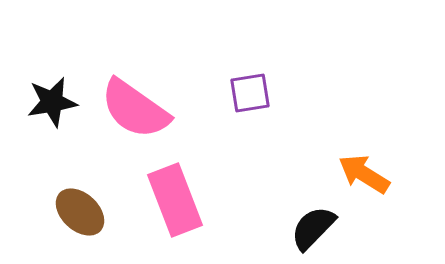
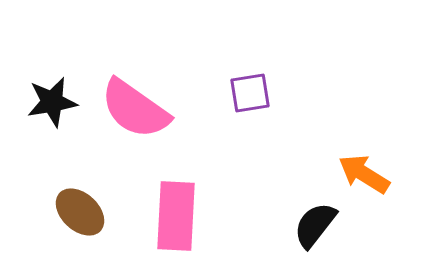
pink rectangle: moved 1 px right, 16 px down; rotated 24 degrees clockwise
black semicircle: moved 2 px right, 3 px up; rotated 6 degrees counterclockwise
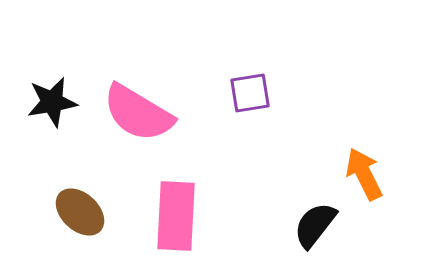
pink semicircle: moved 3 px right, 4 px down; rotated 4 degrees counterclockwise
orange arrow: rotated 32 degrees clockwise
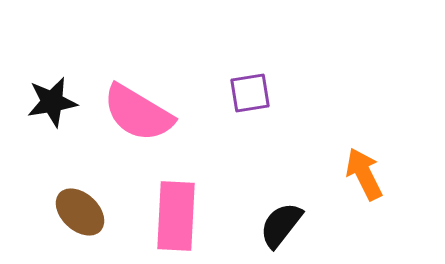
black semicircle: moved 34 px left
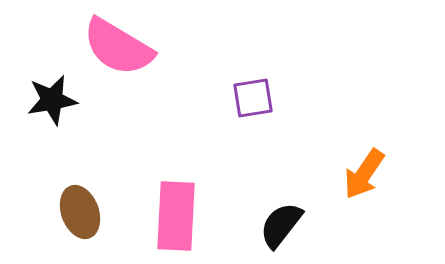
purple square: moved 3 px right, 5 px down
black star: moved 2 px up
pink semicircle: moved 20 px left, 66 px up
orange arrow: rotated 120 degrees counterclockwise
brown ellipse: rotated 27 degrees clockwise
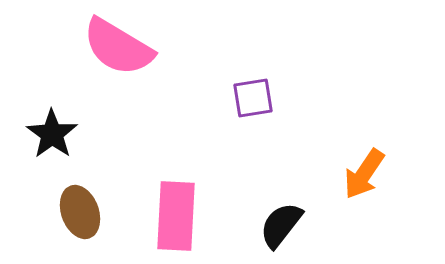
black star: moved 34 px down; rotated 27 degrees counterclockwise
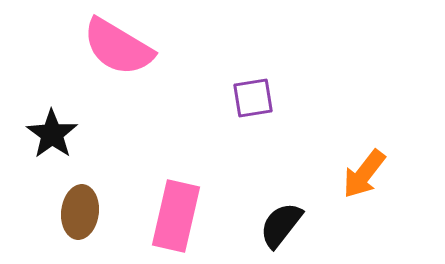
orange arrow: rotated 4 degrees clockwise
brown ellipse: rotated 27 degrees clockwise
pink rectangle: rotated 10 degrees clockwise
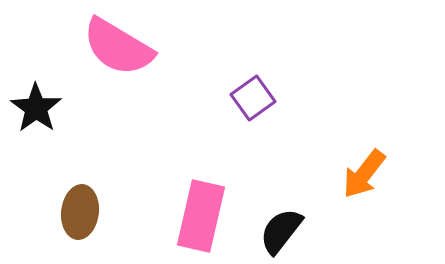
purple square: rotated 27 degrees counterclockwise
black star: moved 16 px left, 26 px up
pink rectangle: moved 25 px right
black semicircle: moved 6 px down
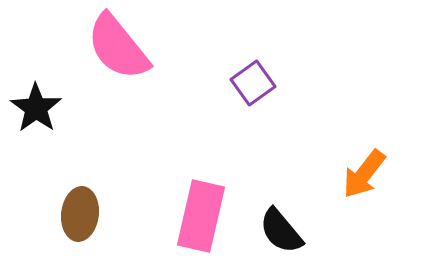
pink semicircle: rotated 20 degrees clockwise
purple square: moved 15 px up
brown ellipse: moved 2 px down
black semicircle: rotated 78 degrees counterclockwise
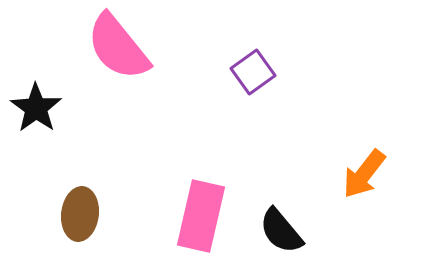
purple square: moved 11 px up
